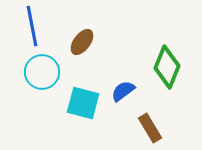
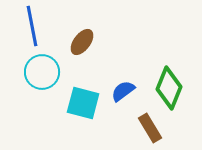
green diamond: moved 2 px right, 21 px down
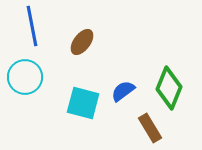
cyan circle: moved 17 px left, 5 px down
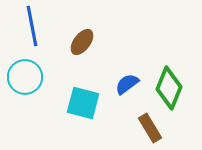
blue semicircle: moved 4 px right, 7 px up
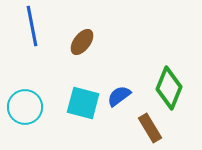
cyan circle: moved 30 px down
blue semicircle: moved 8 px left, 12 px down
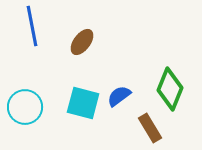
green diamond: moved 1 px right, 1 px down
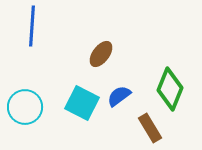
blue line: rotated 15 degrees clockwise
brown ellipse: moved 19 px right, 12 px down
cyan square: moved 1 px left; rotated 12 degrees clockwise
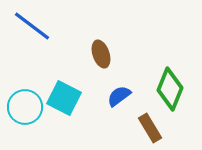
blue line: rotated 57 degrees counterclockwise
brown ellipse: rotated 56 degrees counterclockwise
cyan square: moved 18 px left, 5 px up
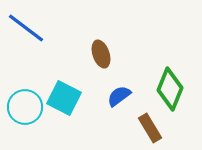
blue line: moved 6 px left, 2 px down
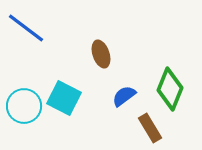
blue semicircle: moved 5 px right
cyan circle: moved 1 px left, 1 px up
